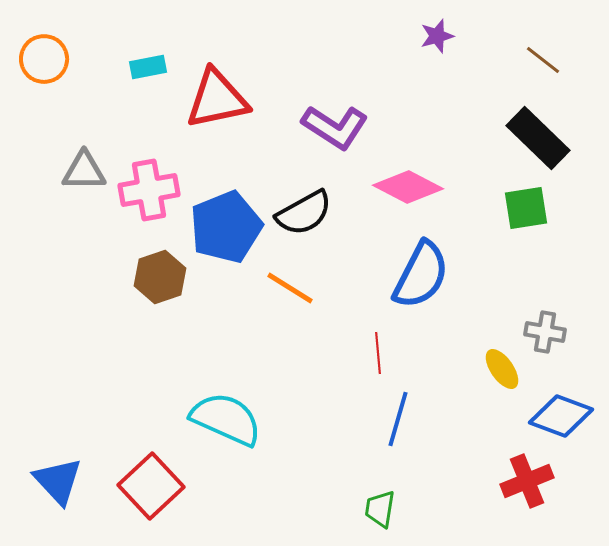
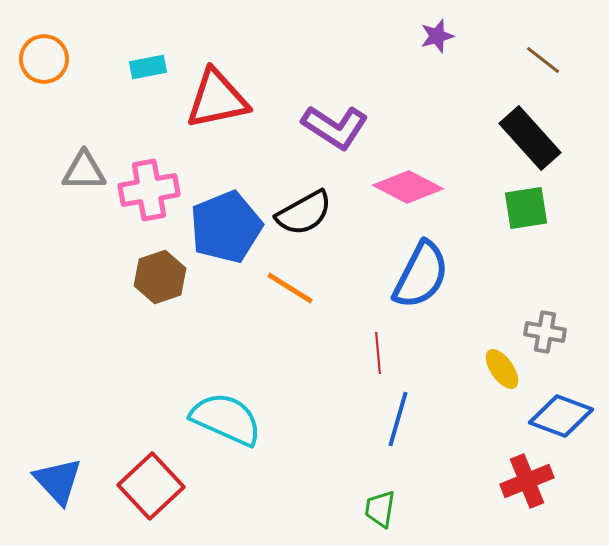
black rectangle: moved 8 px left; rotated 4 degrees clockwise
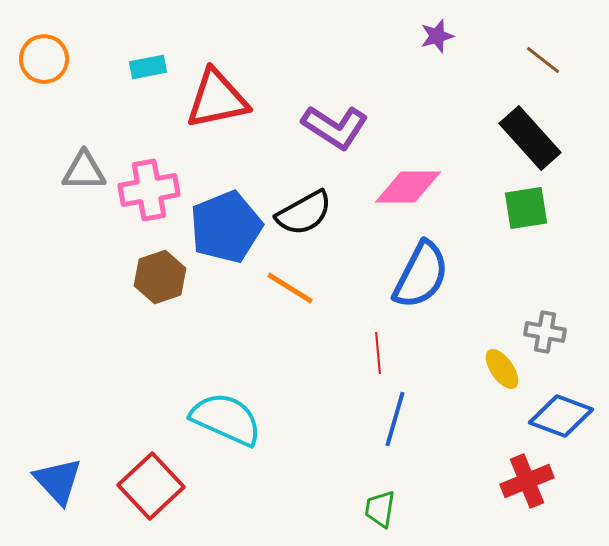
pink diamond: rotated 28 degrees counterclockwise
blue line: moved 3 px left
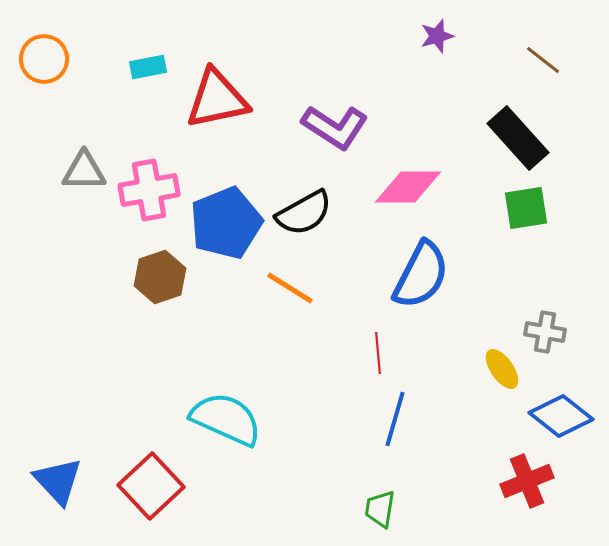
black rectangle: moved 12 px left
blue pentagon: moved 4 px up
blue diamond: rotated 18 degrees clockwise
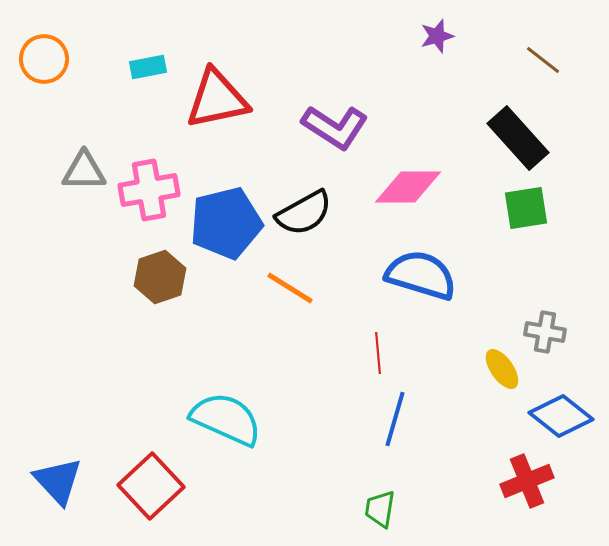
blue pentagon: rotated 8 degrees clockwise
blue semicircle: rotated 100 degrees counterclockwise
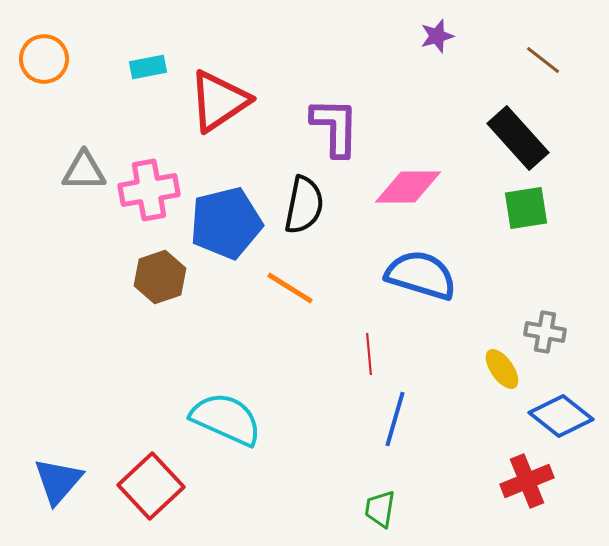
red triangle: moved 2 px right, 2 px down; rotated 22 degrees counterclockwise
purple L-shape: rotated 122 degrees counterclockwise
black semicircle: moved 8 px up; rotated 50 degrees counterclockwise
red line: moved 9 px left, 1 px down
blue triangle: rotated 24 degrees clockwise
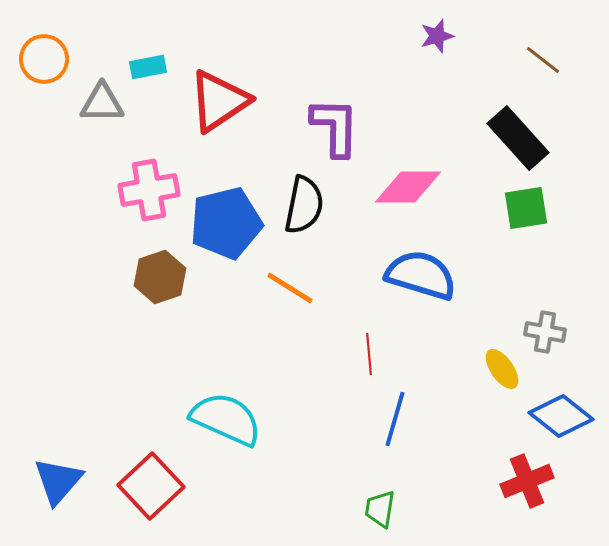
gray triangle: moved 18 px right, 68 px up
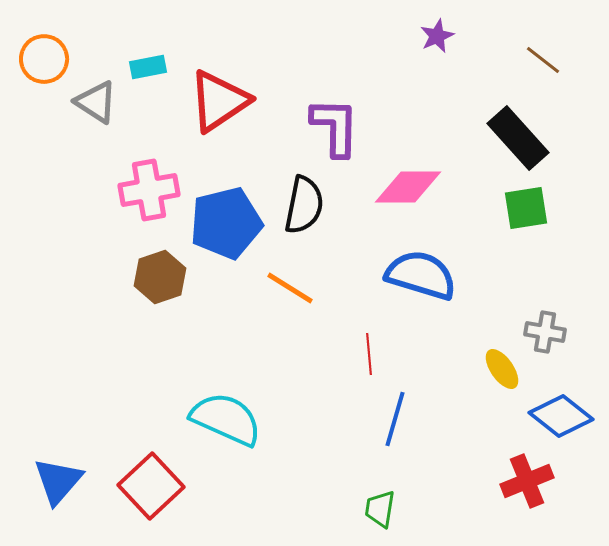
purple star: rotated 8 degrees counterclockwise
gray triangle: moved 6 px left, 1 px up; rotated 33 degrees clockwise
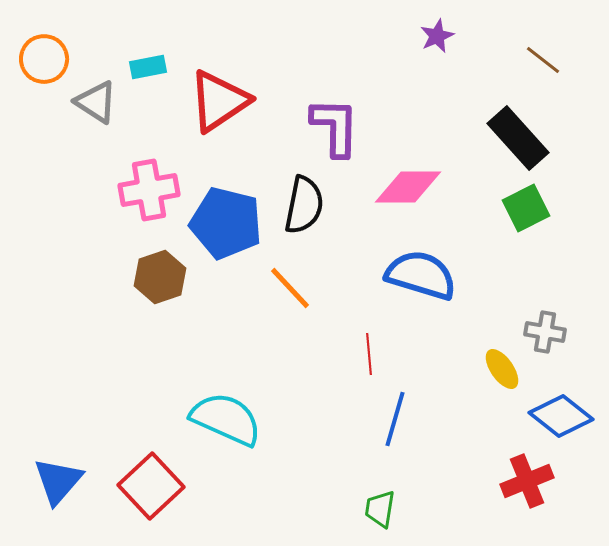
green square: rotated 18 degrees counterclockwise
blue pentagon: rotated 28 degrees clockwise
orange line: rotated 15 degrees clockwise
